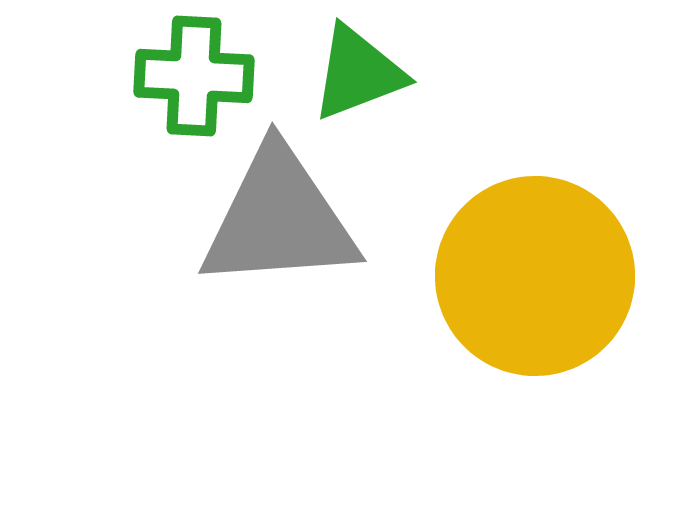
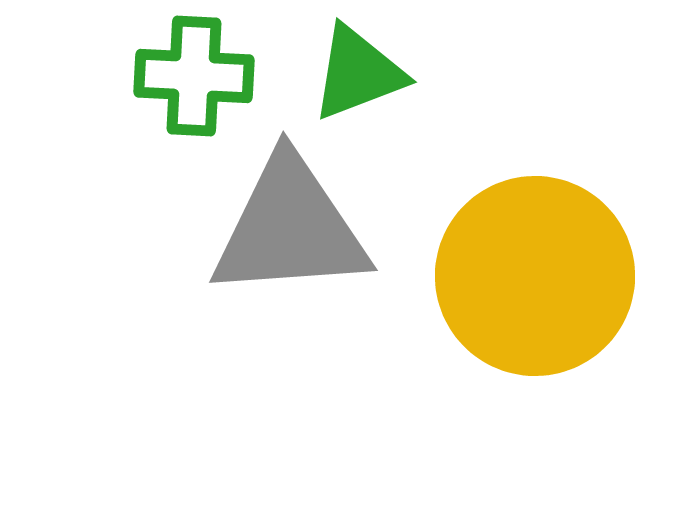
gray triangle: moved 11 px right, 9 px down
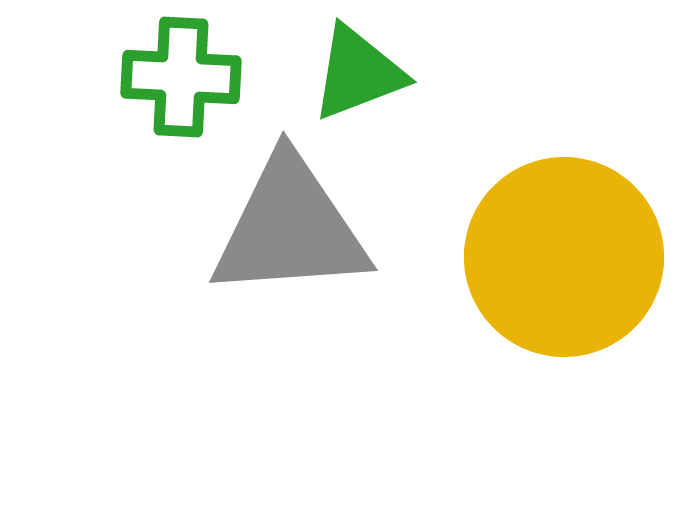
green cross: moved 13 px left, 1 px down
yellow circle: moved 29 px right, 19 px up
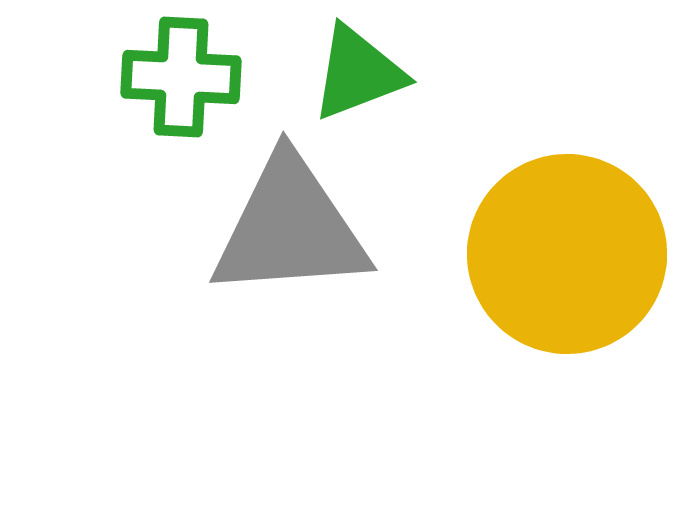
yellow circle: moved 3 px right, 3 px up
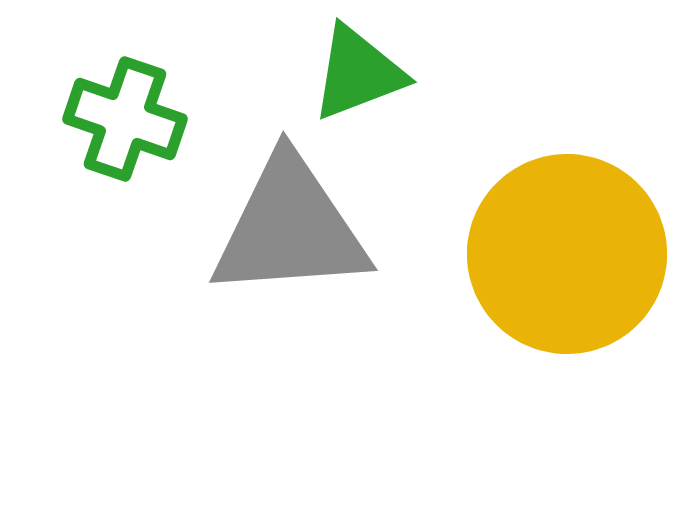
green cross: moved 56 px left, 42 px down; rotated 16 degrees clockwise
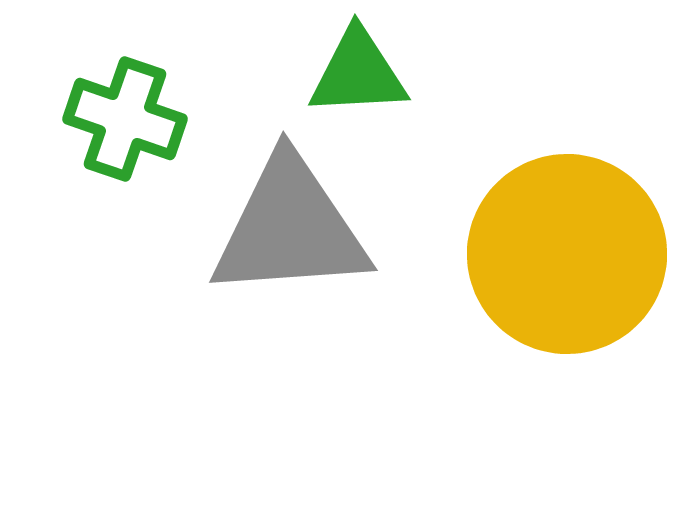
green triangle: rotated 18 degrees clockwise
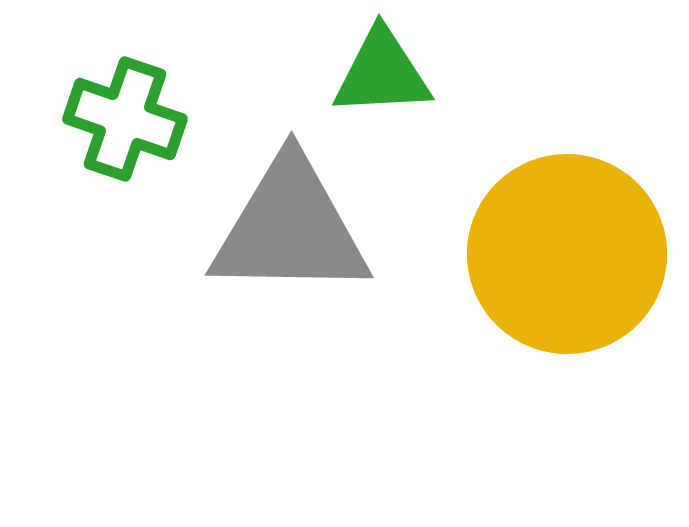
green triangle: moved 24 px right
gray triangle: rotated 5 degrees clockwise
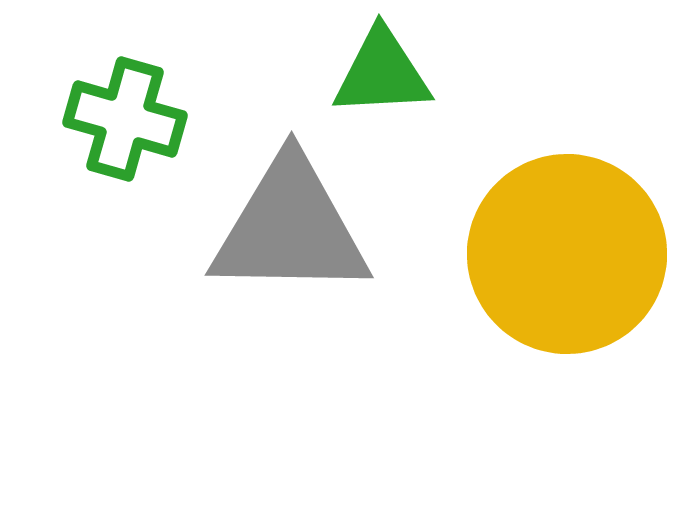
green cross: rotated 3 degrees counterclockwise
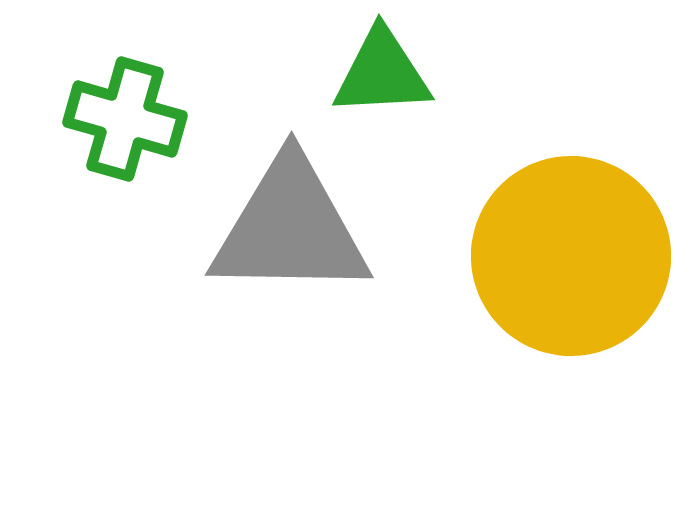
yellow circle: moved 4 px right, 2 px down
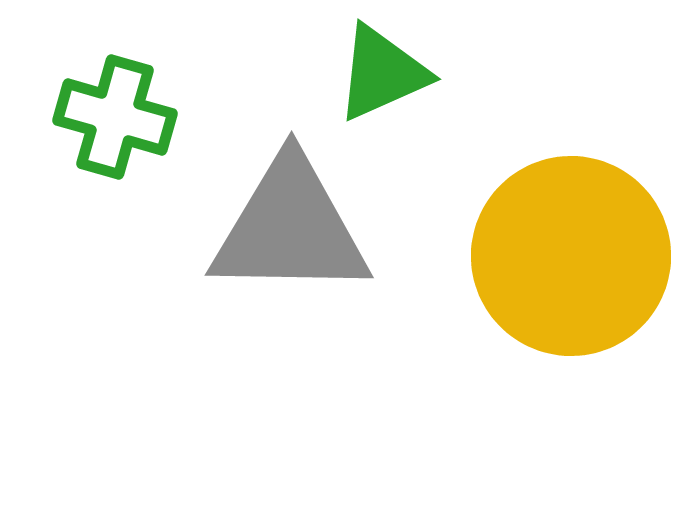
green triangle: rotated 21 degrees counterclockwise
green cross: moved 10 px left, 2 px up
